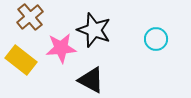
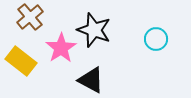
pink star: rotated 28 degrees counterclockwise
yellow rectangle: moved 1 px down
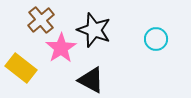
brown cross: moved 11 px right, 3 px down
yellow rectangle: moved 7 px down
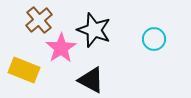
brown cross: moved 2 px left
cyan circle: moved 2 px left
yellow rectangle: moved 3 px right, 2 px down; rotated 16 degrees counterclockwise
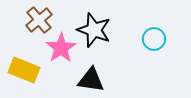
black triangle: rotated 20 degrees counterclockwise
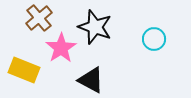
brown cross: moved 2 px up
black star: moved 1 px right, 3 px up
black triangle: rotated 20 degrees clockwise
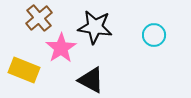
black star: rotated 12 degrees counterclockwise
cyan circle: moved 4 px up
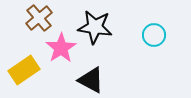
yellow rectangle: rotated 56 degrees counterclockwise
